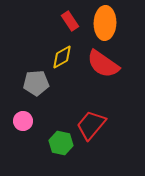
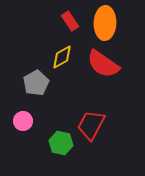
gray pentagon: rotated 25 degrees counterclockwise
red trapezoid: rotated 12 degrees counterclockwise
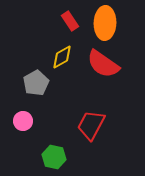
green hexagon: moved 7 px left, 14 px down
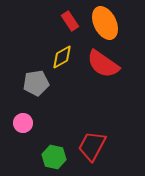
orange ellipse: rotated 28 degrees counterclockwise
gray pentagon: rotated 20 degrees clockwise
pink circle: moved 2 px down
red trapezoid: moved 1 px right, 21 px down
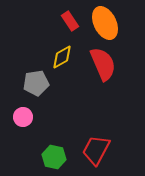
red semicircle: rotated 148 degrees counterclockwise
pink circle: moved 6 px up
red trapezoid: moved 4 px right, 4 px down
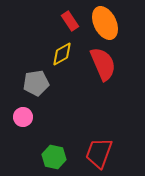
yellow diamond: moved 3 px up
red trapezoid: moved 3 px right, 3 px down; rotated 8 degrees counterclockwise
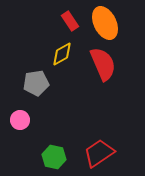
pink circle: moved 3 px left, 3 px down
red trapezoid: rotated 36 degrees clockwise
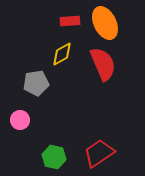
red rectangle: rotated 60 degrees counterclockwise
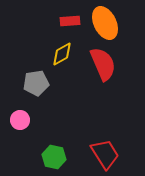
red trapezoid: moved 6 px right, 1 px down; rotated 92 degrees clockwise
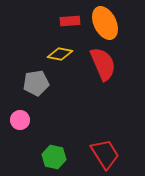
yellow diamond: moved 2 px left; rotated 40 degrees clockwise
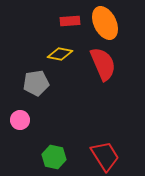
red trapezoid: moved 2 px down
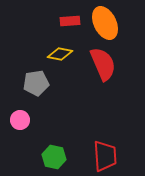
red trapezoid: rotated 28 degrees clockwise
